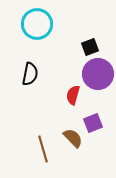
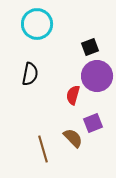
purple circle: moved 1 px left, 2 px down
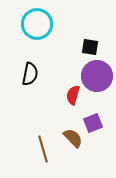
black square: rotated 30 degrees clockwise
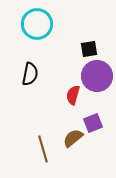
black square: moved 1 px left, 2 px down; rotated 18 degrees counterclockwise
brown semicircle: rotated 85 degrees counterclockwise
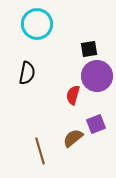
black semicircle: moved 3 px left, 1 px up
purple square: moved 3 px right, 1 px down
brown line: moved 3 px left, 2 px down
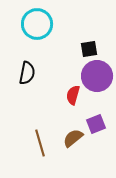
brown line: moved 8 px up
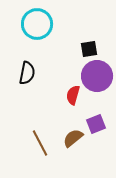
brown line: rotated 12 degrees counterclockwise
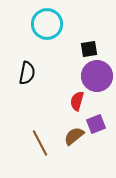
cyan circle: moved 10 px right
red semicircle: moved 4 px right, 6 px down
brown semicircle: moved 1 px right, 2 px up
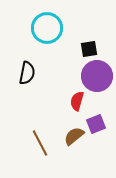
cyan circle: moved 4 px down
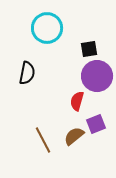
brown line: moved 3 px right, 3 px up
